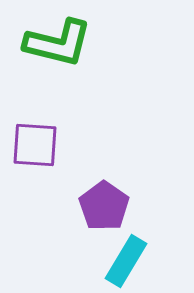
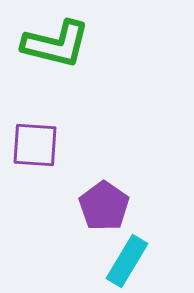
green L-shape: moved 2 px left, 1 px down
cyan rectangle: moved 1 px right
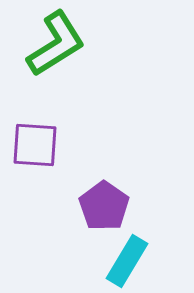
green L-shape: rotated 46 degrees counterclockwise
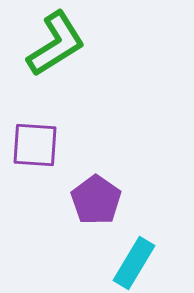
purple pentagon: moved 8 px left, 6 px up
cyan rectangle: moved 7 px right, 2 px down
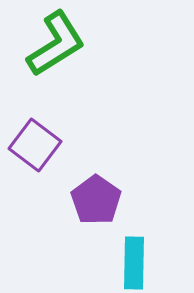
purple square: rotated 33 degrees clockwise
cyan rectangle: rotated 30 degrees counterclockwise
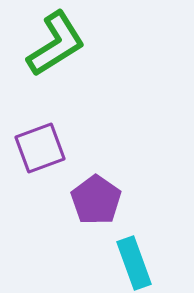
purple square: moved 5 px right, 3 px down; rotated 33 degrees clockwise
cyan rectangle: rotated 21 degrees counterclockwise
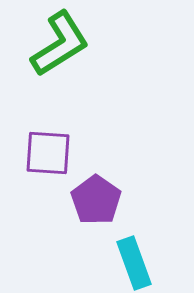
green L-shape: moved 4 px right
purple square: moved 8 px right, 5 px down; rotated 24 degrees clockwise
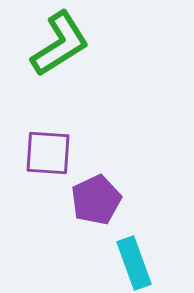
purple pentagon: rotated 12 degrees clockwise
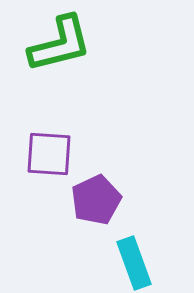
green L-shape: rotated 18 degrees clockwise
purple square: moved 1 px right, 1 px down
